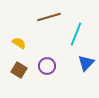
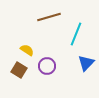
yellow semicircle: moved 8 px right, 7 px down
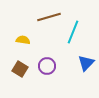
cyan line: moved 3 px left, 2 px up
yellow semicircle: moved 4 px left, 10 px up; rotated 24 degrees counterclockwise
brown square: moved 1 px right, 1 px up
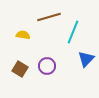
yellow semicircle: moved 5 px up
blue triangle: moved 4 px up
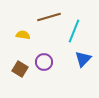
cyan line: moved 1 px right, 1 px up
blue triangle: moved 3 px left
purple circle: moved 3 px left, 4 px up
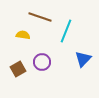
brown line: moved 9 px left; rotated 35 degrees clockwise
cyan line: moved 8 px left
purple circle: moved 2 px left
brown square: moved 2 px left; rotated 28 degrees clockwise
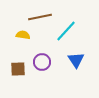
brown line: rotated 30 degrees counterclockwise
cyan line: rotated 20 degrees clockwise
blue triangle: moved 7 px left, 1 px down; rotated 18 degrees counterclockwise
brown square: rotated 28 degrees clockwise
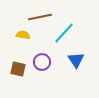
cyan line: moved 2 px left, 2 px down
brown square: rotated 14 degrees clockwise
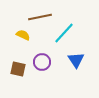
yellow semicircle: rotated 16 degrees clockwise
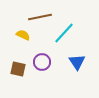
blue triangle: moved 1 px right, 2 px down
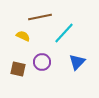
yellow semicircle: moved 1 px down
blue triangle: rotated 18 degrees clockwise
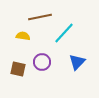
yellow semicircle: rotated 16 degrees counterclockwise
